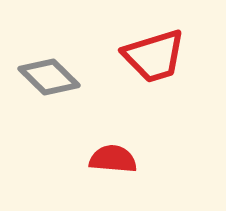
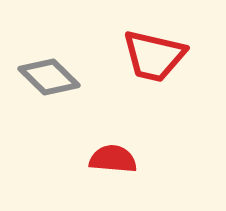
red trapezoid: rotated 30 degrees clockwise
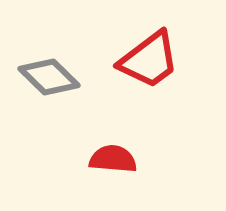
red trapezoid: moved 5 px left, 4 px down; rotated 50 degrees counterclockwise
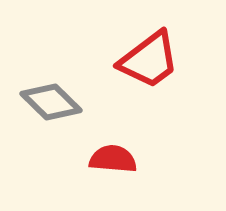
gray diamond: moved 2 px right, 25 px down
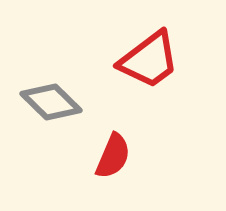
red semicircle: moved 3 px up; rotated 108 degrees clockwise
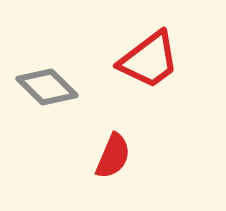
gray diamond: moved 4 px left, 15 px up
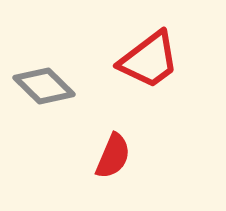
gray diamond: moved 3 px left, 1 px up
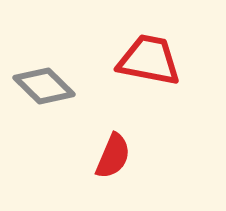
red trapezoid: rotated 132 degrees counterclockwise
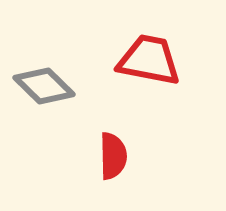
red semicircle: rotated 24 degrees counterclockwise
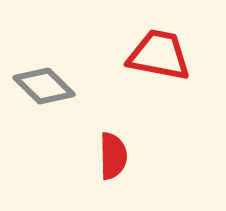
red trapezoid: moved 10 px right, 5 px up
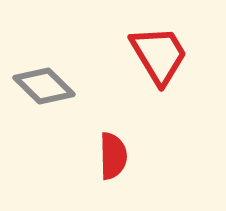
red trapezoid: rotated 48 degrees clockwise
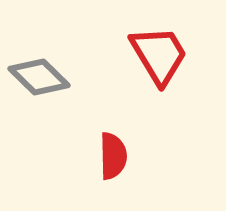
gray diamond: moved 5 px left, 9 px up
